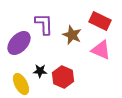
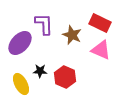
red rectangle: moved 2 px down
purple ellipse: moved 1 px right
red hexagon: moved 2 px right
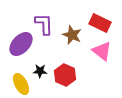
purple ellipse: moved 1 px right, 1 px down
pink triangle: moved 1 px right, 1 px down; rotated 15 degrees clockwise
red hexagon: moved 2 px up
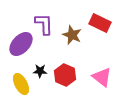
pink triangle: moved 26 px down
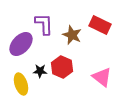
red rectangle: moved 2 px down
red hexagon: moved 3 px left, 8 px up
yellow ellipse: rotated 10 degrees clockwise
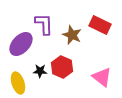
yellow ellipse: moved 3 px left, 1 px up
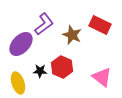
purple L-shape: rotated 55 degrees clockwise
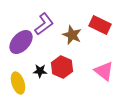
purple ellipse: moved 2 px up
pink triangle: moved 2 px right, 6 px up
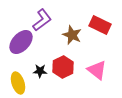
purple L-shape: moved 2 px left, 4 px up
red hexagon: moved 1 px right; rotated 10 degrees clockwise
pink triangle: moved 7 px left, 1 px up
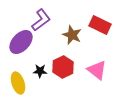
purple L-shape: moved 1 px left
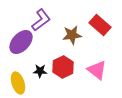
red rectangle: rotated 15 degrees clockwise
brown star: rotated 30 degrees counterclockwise
